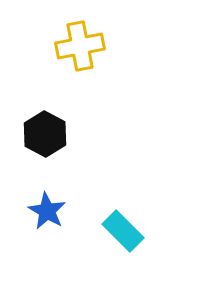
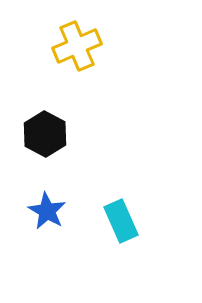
yellow cross: moved 3 px left; rotated 12 degrees counterclockwise
cyan rectangle: moved 2 px left, 10 px up; rotated 21 degrees clockwise
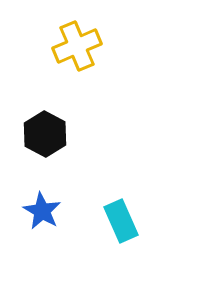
blue star: moved 5 px left
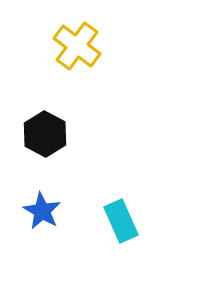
yellow cross: rotated 30 degrees counterclockwise
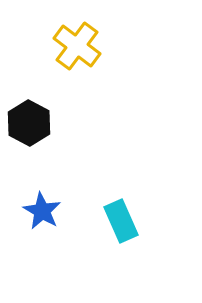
black hexagon: moved 16 px left, 11 px up
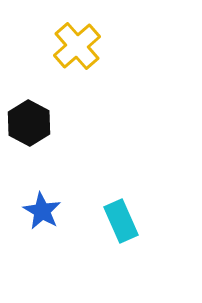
yellow cross: rotated 12 degrees clockwise
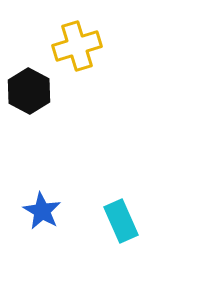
yellow cross: rotated 24 degrees clockwise
black hexagon: moved 32 px up
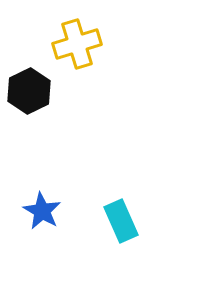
yellow cross: moved 2 px up
black hexagon: rotated 6 degrees clockwise
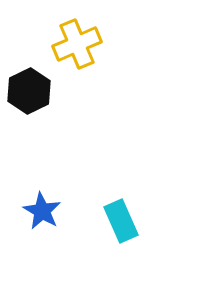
yellow cross: rotated 6 degrees counterclockwise
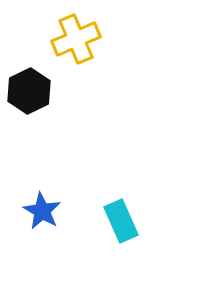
yellow cross: moved 1 px left, 5 px up
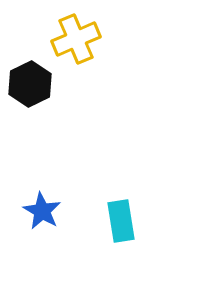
black hexagon: moved 1 px right, 7 px up
cyan rectangle: rotated 15 degrees clockwise
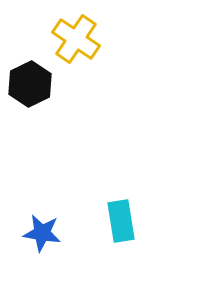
yellow cross: rotated 33 degrees counterclockwise
blue star: moved 22 px down; rotated 21 degrees counterclockwise
